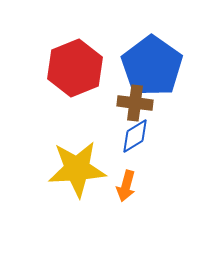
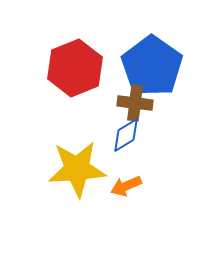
blue diamond: moved 9 px left, 1 px up
orange arrow: rotated 52 degrees clockwise
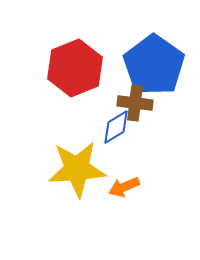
blue pentagon: moved 2 px right, 1 px up
blue diamond: moved 10 px left, 8 px up
orange arrow: moved 2 px left, 1 px down
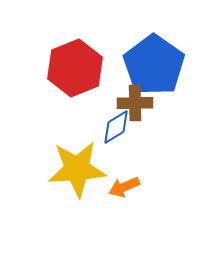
brown cross: rotated 8 degrees counterclockwise
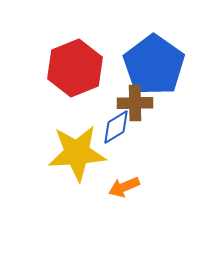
yellow star: moved 16 px up
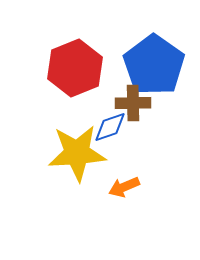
brown cross: moved 2 px left
blue diamond: moved 6 px left; rotated 12 degrees clockwise
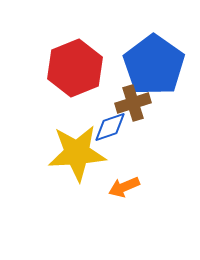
brown cross: rotated 16 degrees counterclockwise
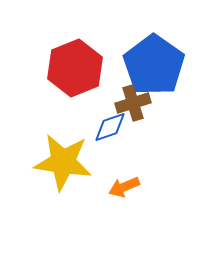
yellow star: moved 14 px left, 9 px down; rotated 12 degrees clockwise
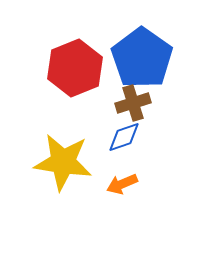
blue pentagon: moved 12 px left, 7 px up
blue diamond: moved 14 px right, 10 px down
orange arrow: moved 2 px left, 3 px up
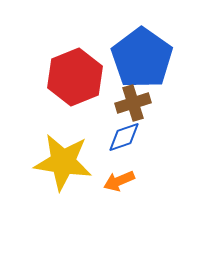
red hexagon: moved 9 px down
orange arrow: moved 3 px left, 3 px up
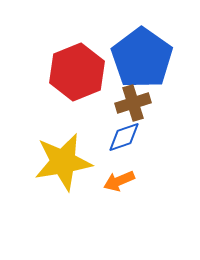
red hexagon: moved 2 px right, 5 px up
yellow star: rotated 18 degrees counterclockwise
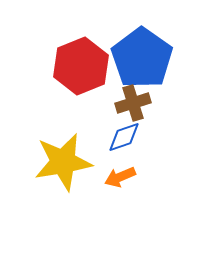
red hexagon: moved 4 px right, 6 px up
orange arrow: moved 1 px right, 4 px up
